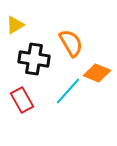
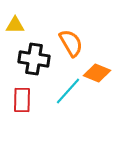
yellow triangle: rotated 30 degrees clockwise
red rectangle: rotated 30 degrees clockwise
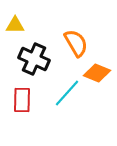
orange semicircle: moved 5 px right
black cross: rotated 16 degrees clockwise
cyan line: moved 1 px left, 2 px down
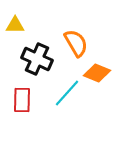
black cross: moved 3 px right
